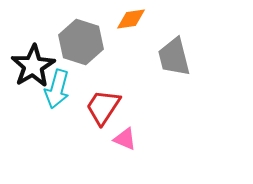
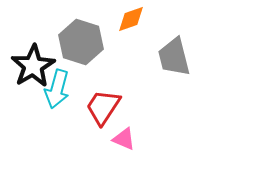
orange diamond: rotated 12 degrees counterclockwise
pink triangle: moved 1 px left
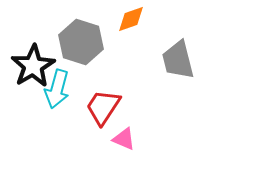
gray trapezoid: moved 4 px right, 3 px down
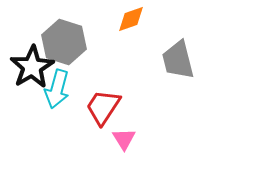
gray hexagon: moved 17 px left
black star: moved 1 px left, 1 px down
pink triangle: rotated 35 degrees clockwise
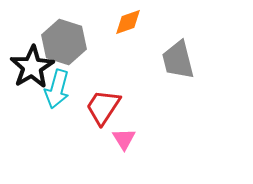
orange diamond: moved 3 px left, 3 px down
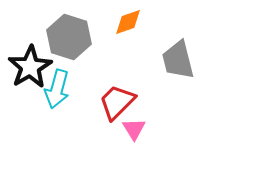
gray hexagon: moved 5 px right, 5 px up
black star: moved 2 px left
red trapezoid: moved 14 px right, 5 px up; rotated 12 degrees clockwise
pink triangle: moved 10 px right, 10 px up
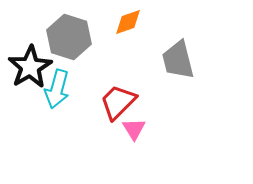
red trapezoid: moved 1 px right
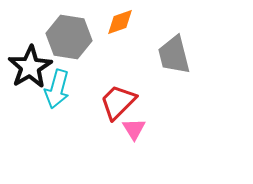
orange diamond: moved 8 px left
gray hexagon: rotated 9 degrees counterclockwise
gray trapezoid: moved 4 px left, 5 px up
